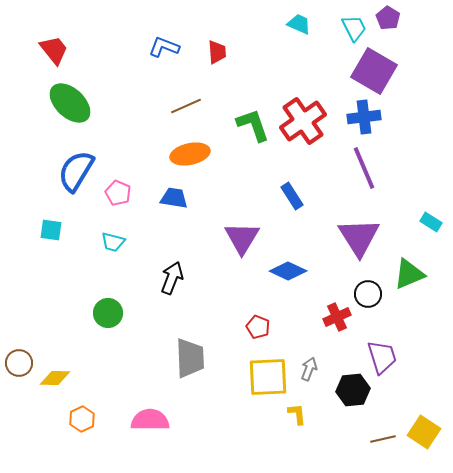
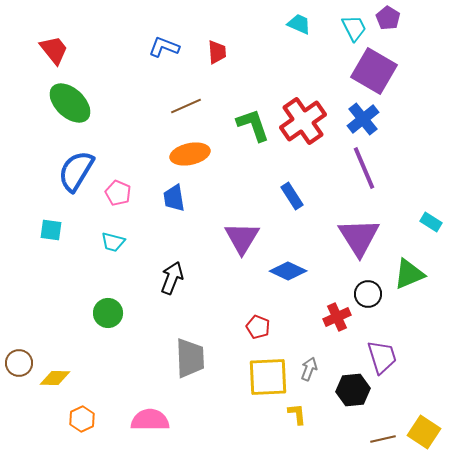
blue cross at (364, 117): moved 1 px left, 2 px down; rotated 32 degrees counterclockwise
blue trapezoid at (174, 198): rotated 108 degrees counterclockwise
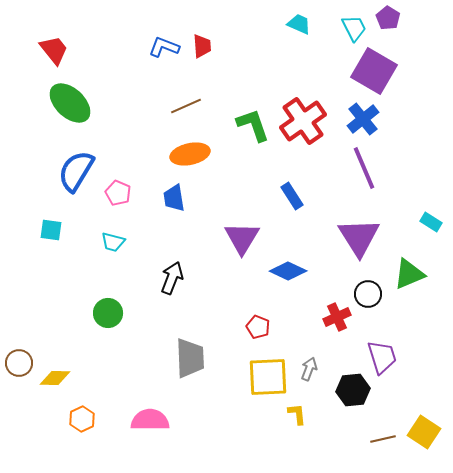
red trapezoid at (217, 52): moved 15 px left, 6 px up
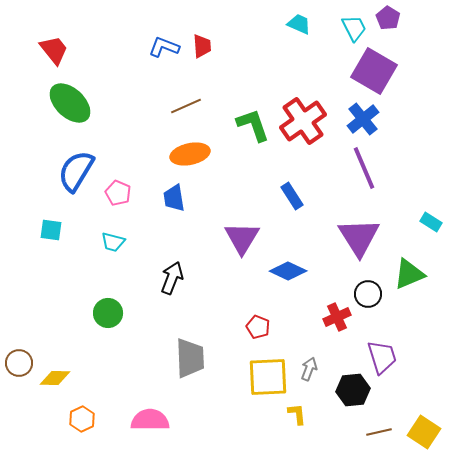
brown line at (383, 439): moved 4 px left, 7 px up
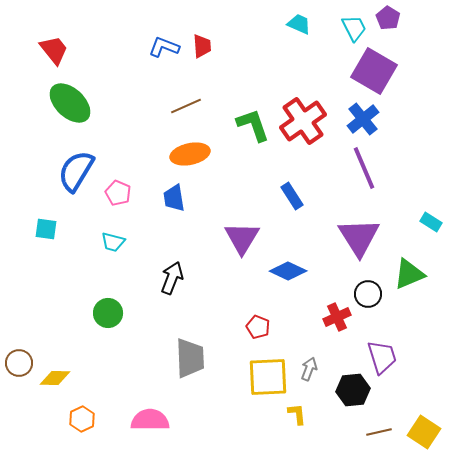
cyan square at (51, 230): moved 5 px left, 1 px up
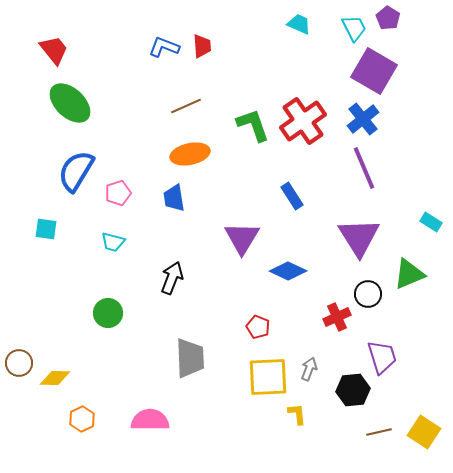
pink pentagon at (118, 193): rotated 30 degrees clockwise
